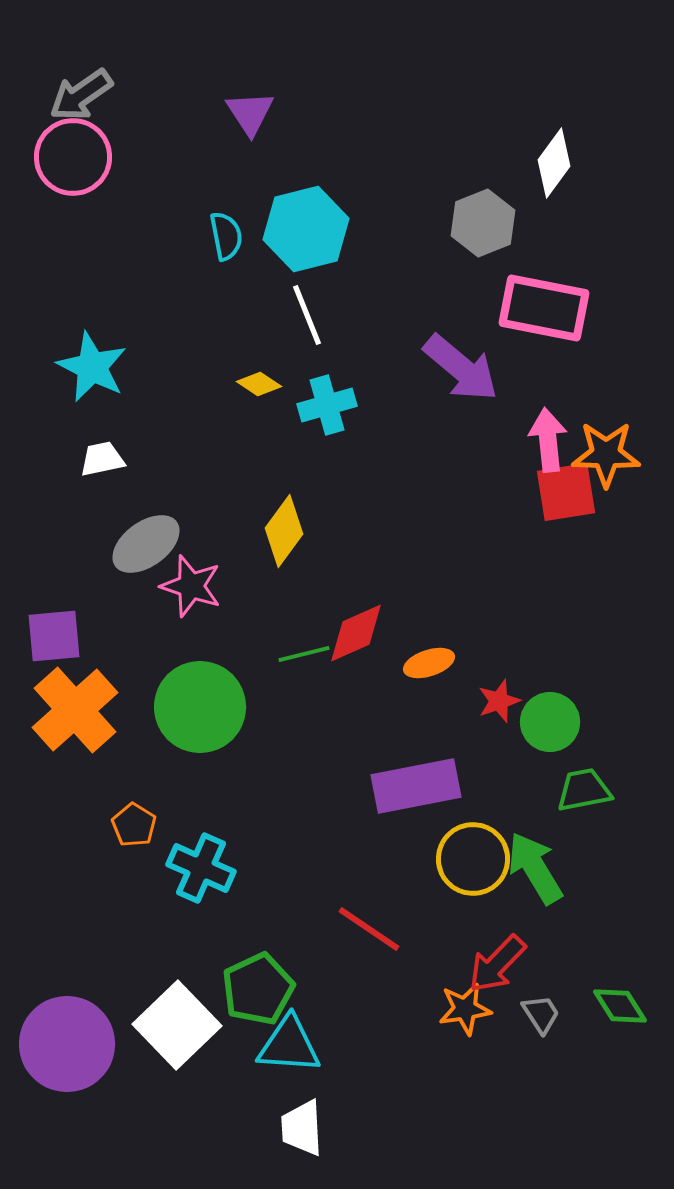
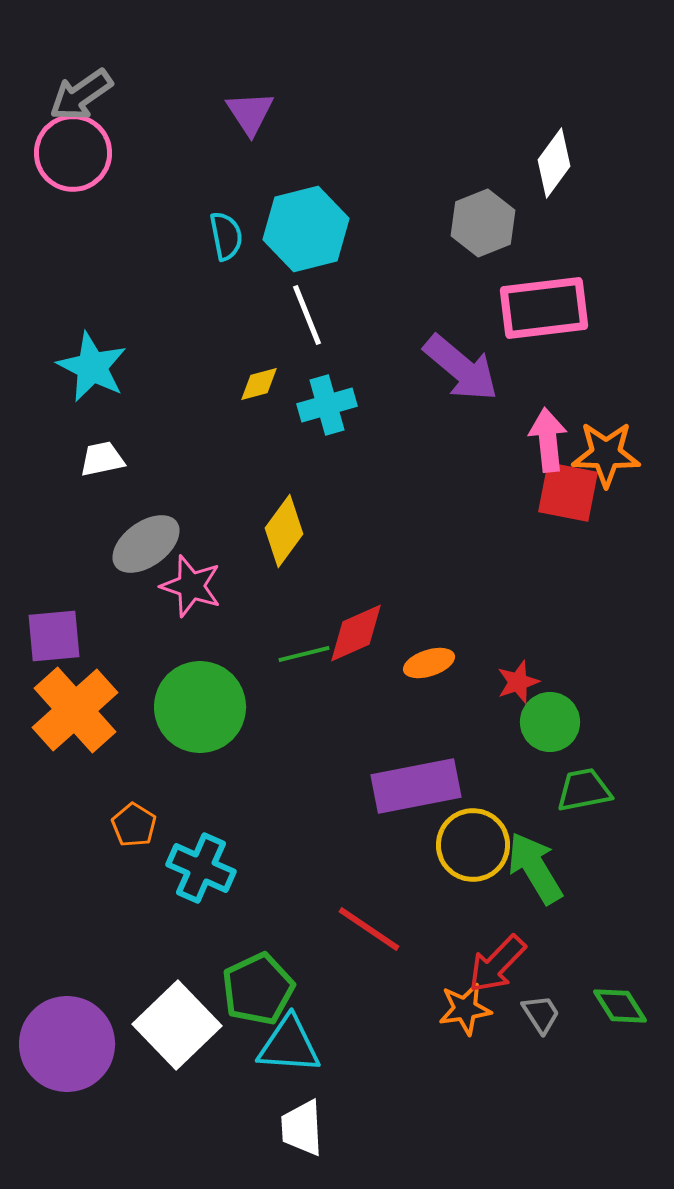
pink circle at (73, 157): moved 4 px up
pink rectangle at (544, 308): rotated 18 degrees counterclockwise
yellow diamond at (259, 384): rotated 48 degrees counterclockwise
red square at (566, 492): moved 2 px right; rotated 20 degrees clockwise
red star at (499, 701): moved 19 px right, 19 px up
yellow circle at (473, 859): moved 14 px up
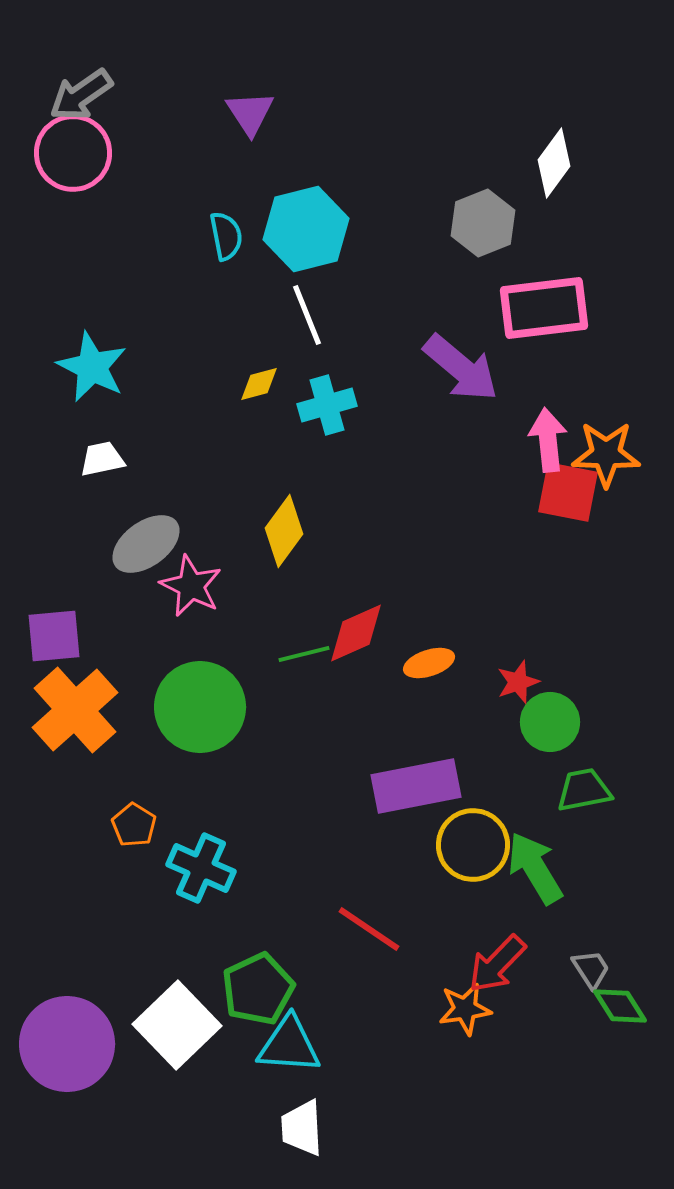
pink star at (191, 586): rotated 8 degrees clockwise
gray trapezoid at (541, 1014): moved 50 px right, 45 px up
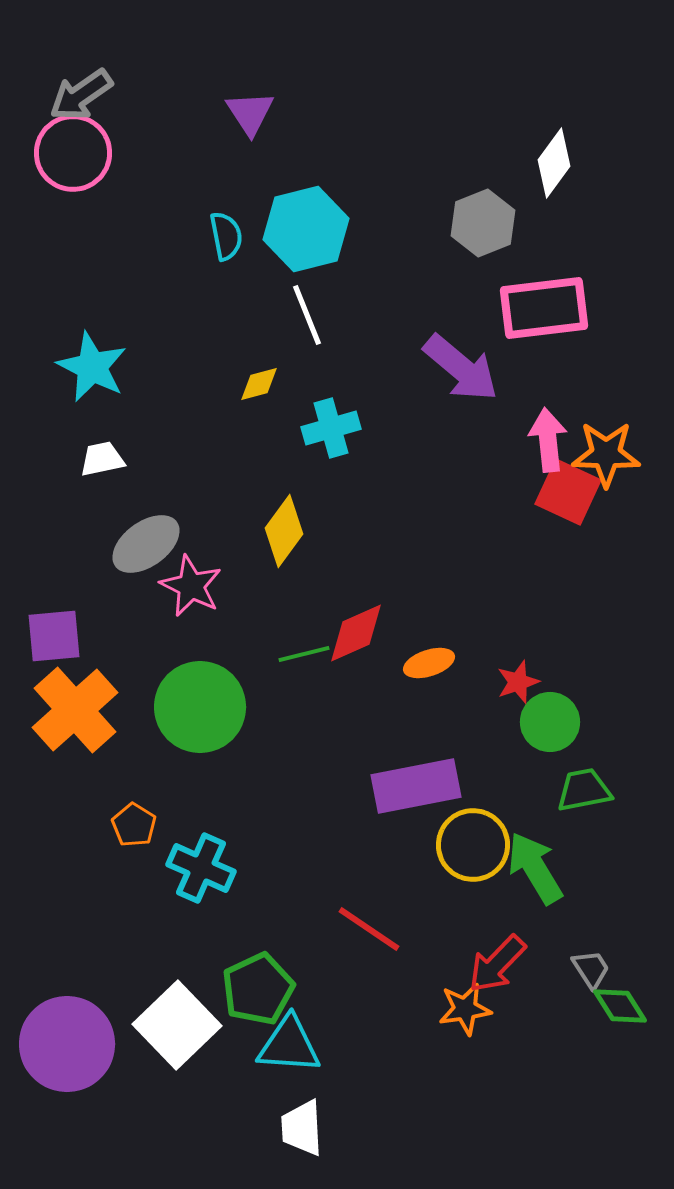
cyan cross at (327, 405): moved 4 px right, 23 px down
red square at (568, 492): rotated 14 degrees clockwise
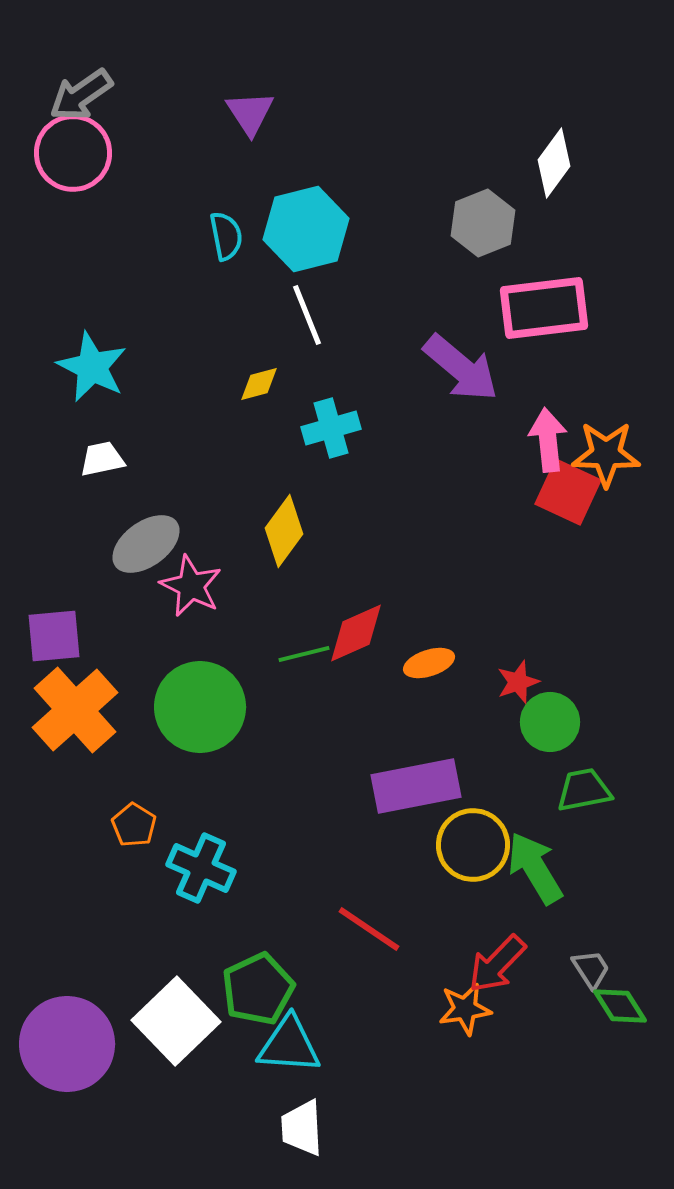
white square at (177, 1025): moved 1 px left, 4 px up
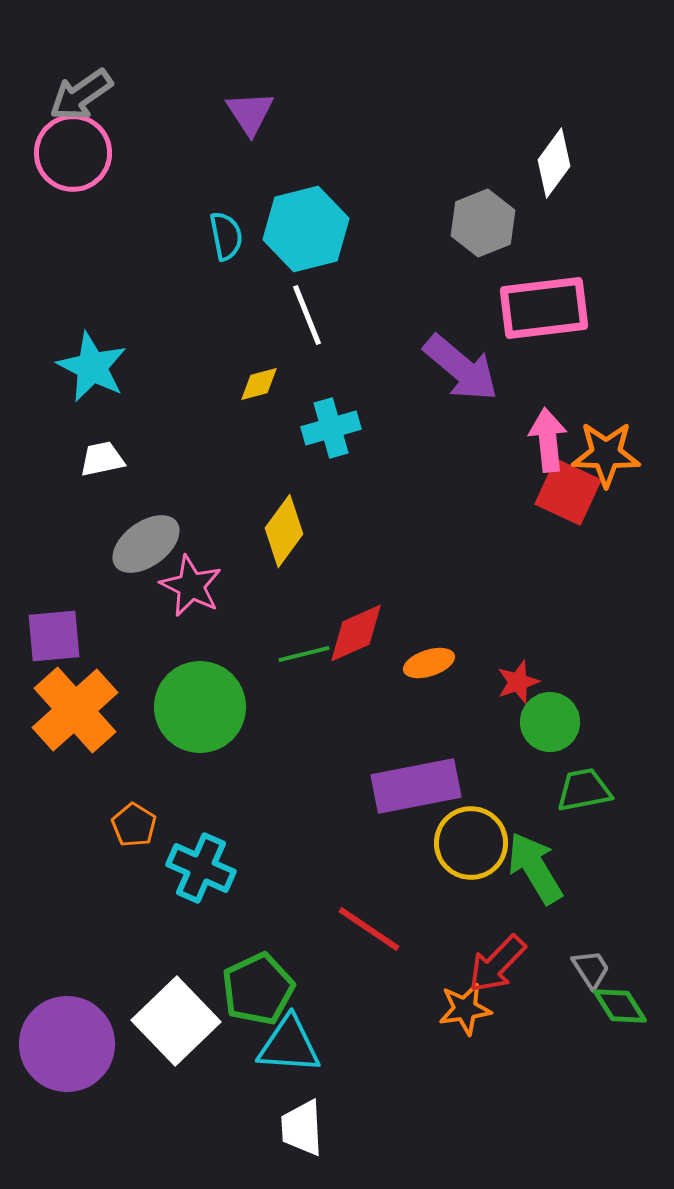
yellow circle at (473, 845): moved 2 px left, 2 px up
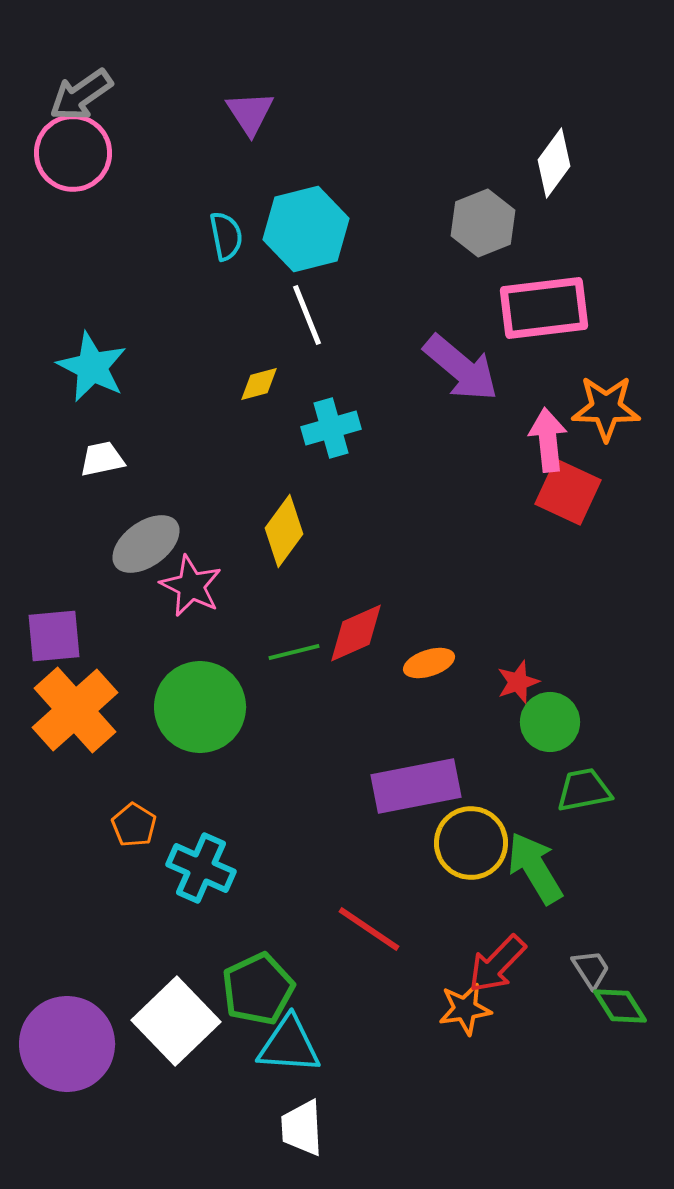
orange star at (606, 454): moved 46 px up
green line at (304, 654): moved 10 px left, 2 px up
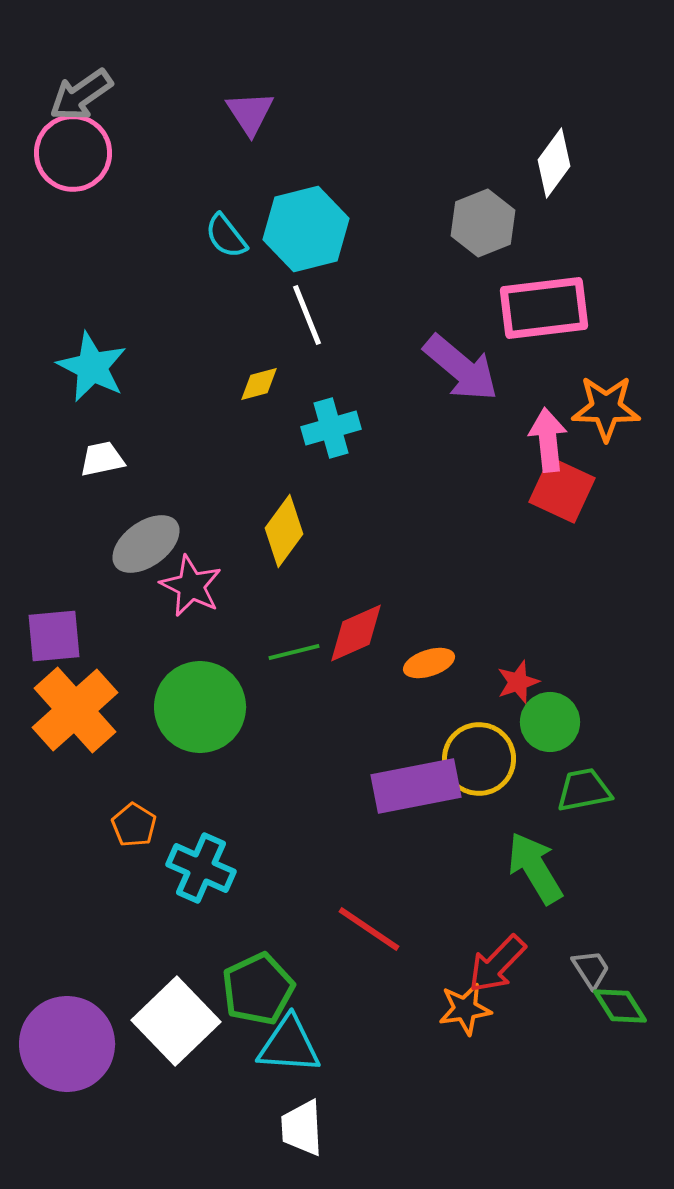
cyan semicircle at (226, 236): rotated 153 degrees clockwise
red square at (568, 492): moved 6 px left, 2 px up
yellow circle at (471, 843): moved 8 px right, 84 px up
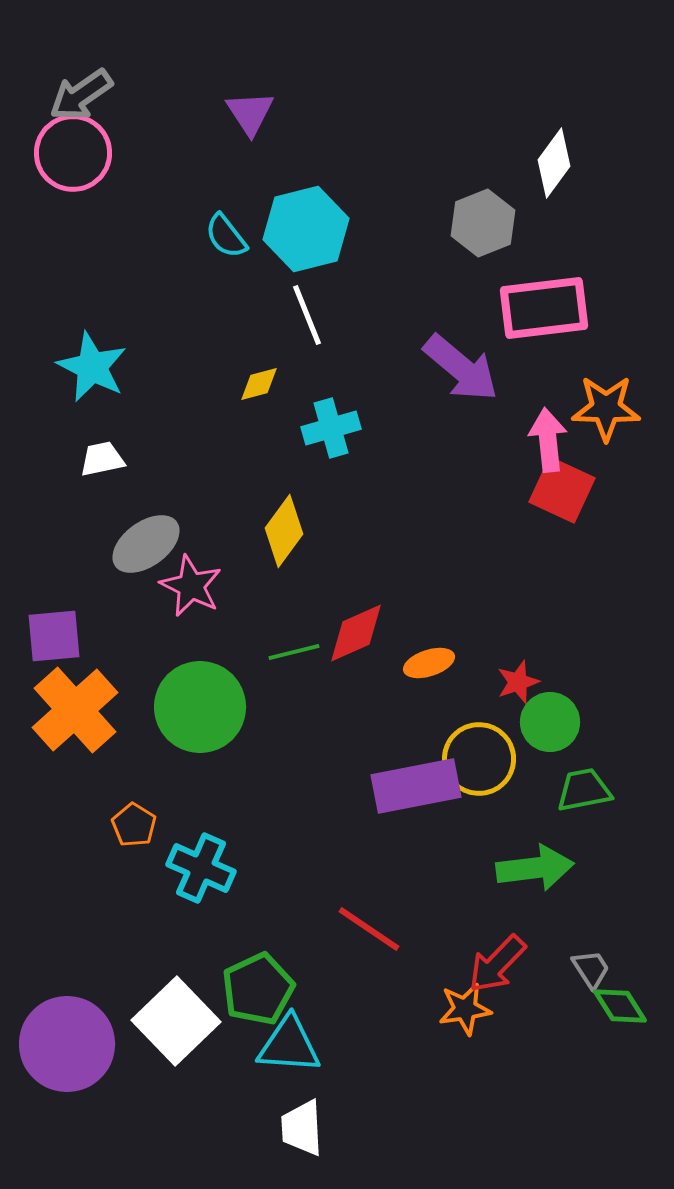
green arrow at (535, 868): rotated 114 degrees clockwise
